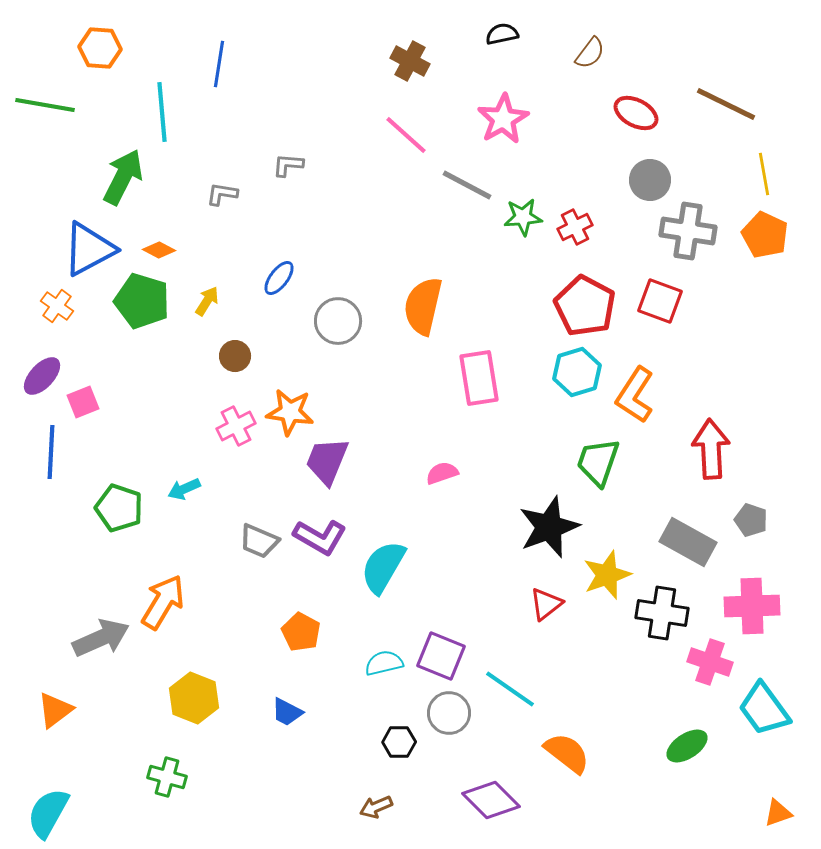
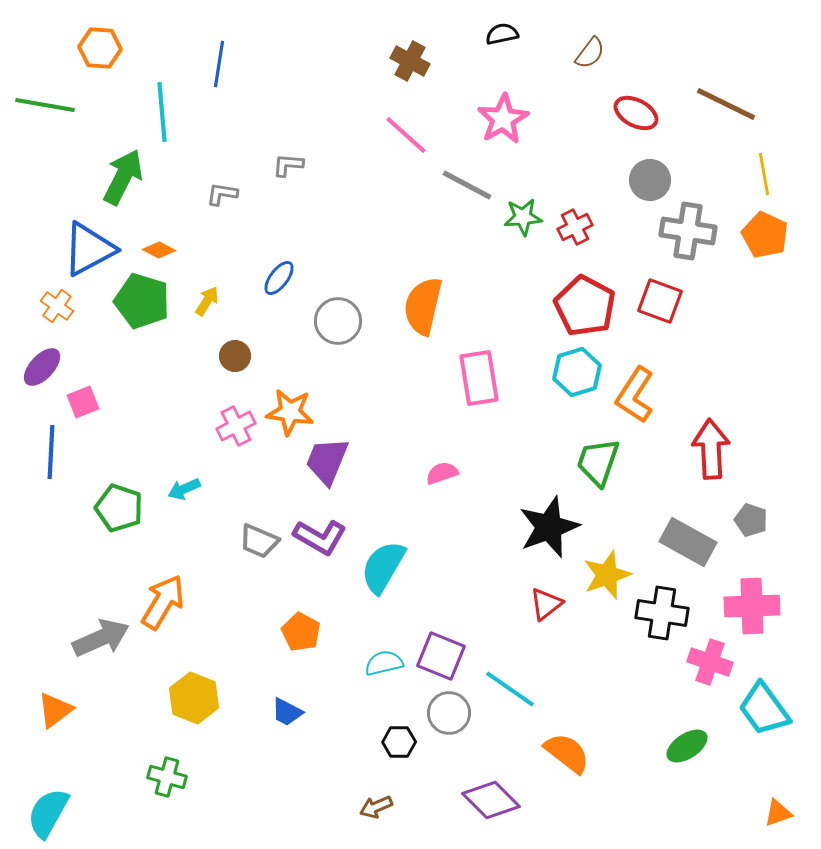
purple ellipse at (42, 376): moved 9 px up
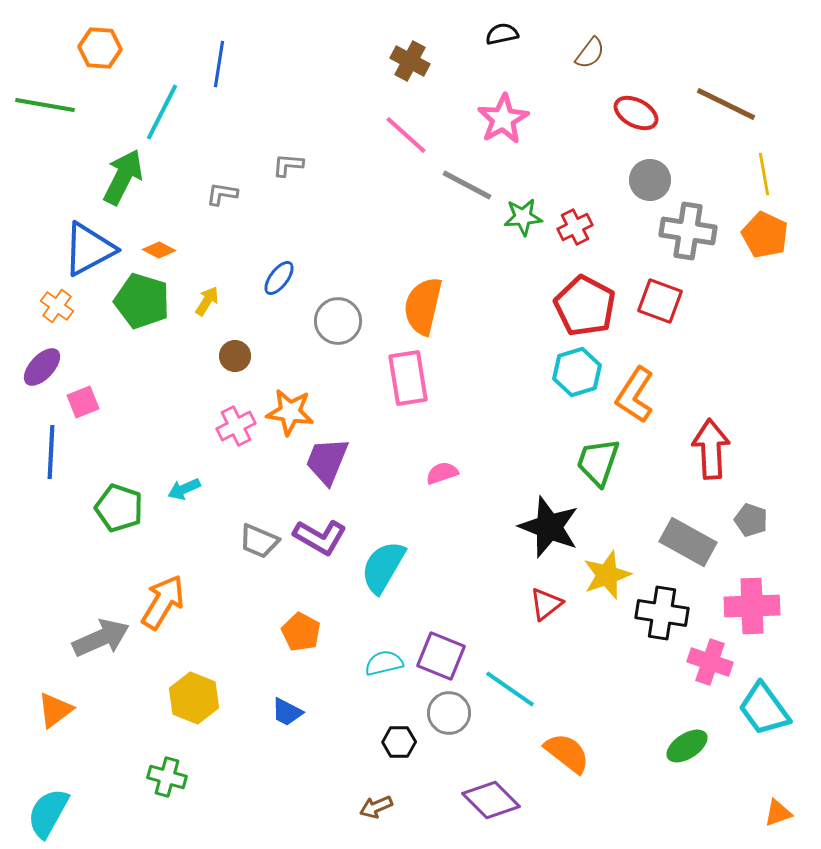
cyan line at (162, 112): rotated 32 degrees clockwise
pink rectangle at (479, 378): moved 71 px left
black star at (549, 527): rotated 30 degrees counterclockwise
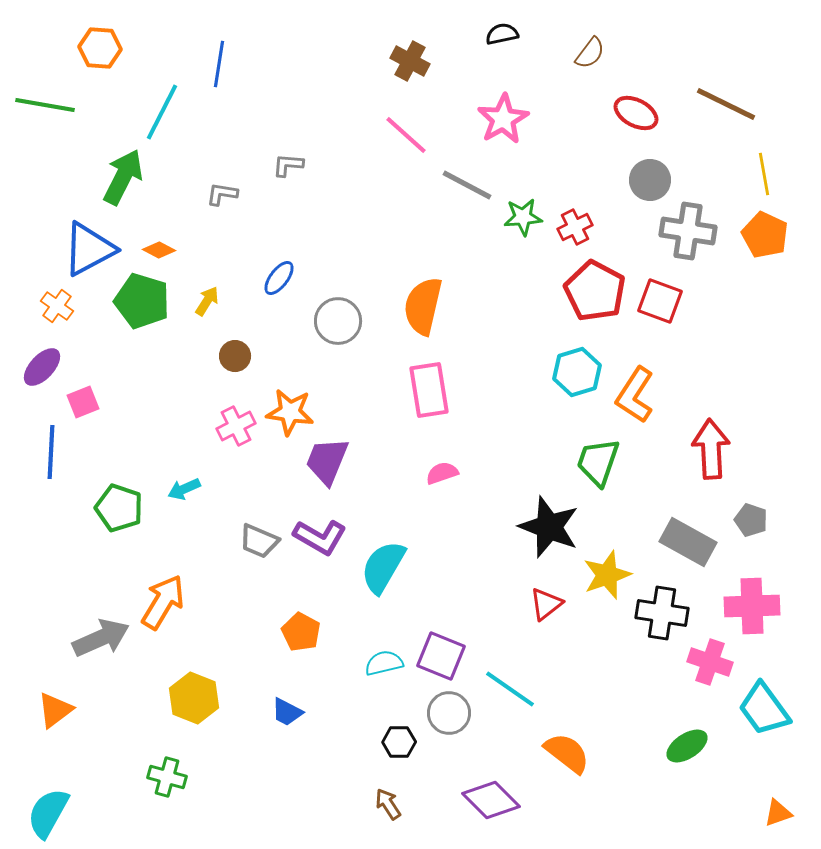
red pentagon at (585, 306): moved 10 px right, 15 px up
pink rectangle at (408, 378): moved 21 px right, 12 px down
brown arrow at (376, 807): moved 12 px right, 3 px up; rotated 80 degrees clockwise
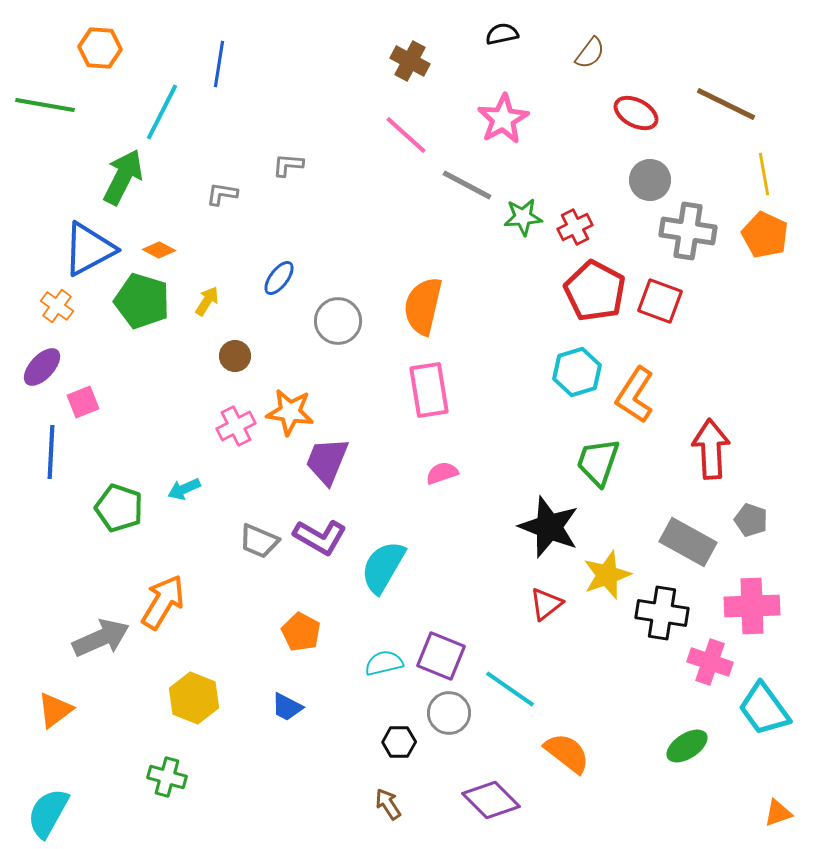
blue trapezoid at (287, 712): moved 5 px up
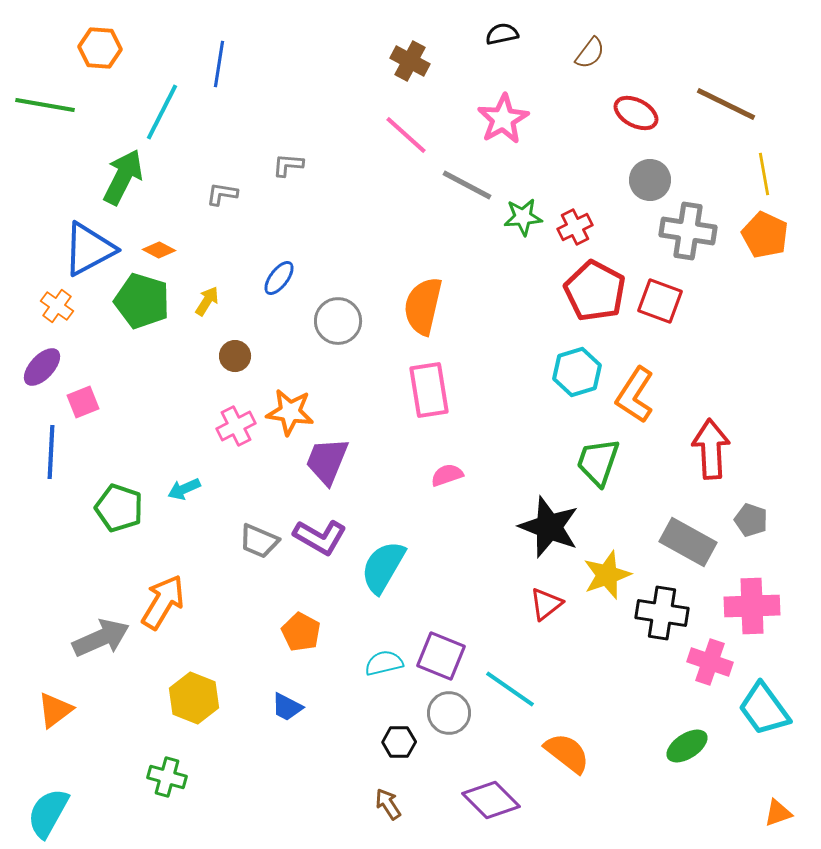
pink semicircle at (442, 473): moved 5 px right, 2 px down
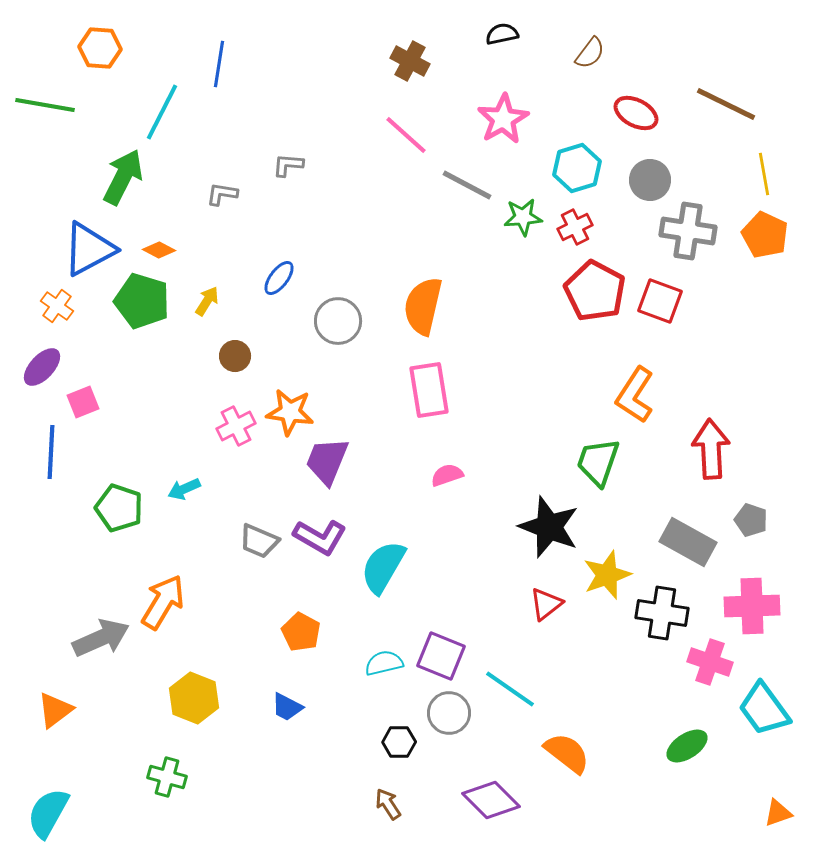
cyan hexagon at (577, 372): moved 204 px up
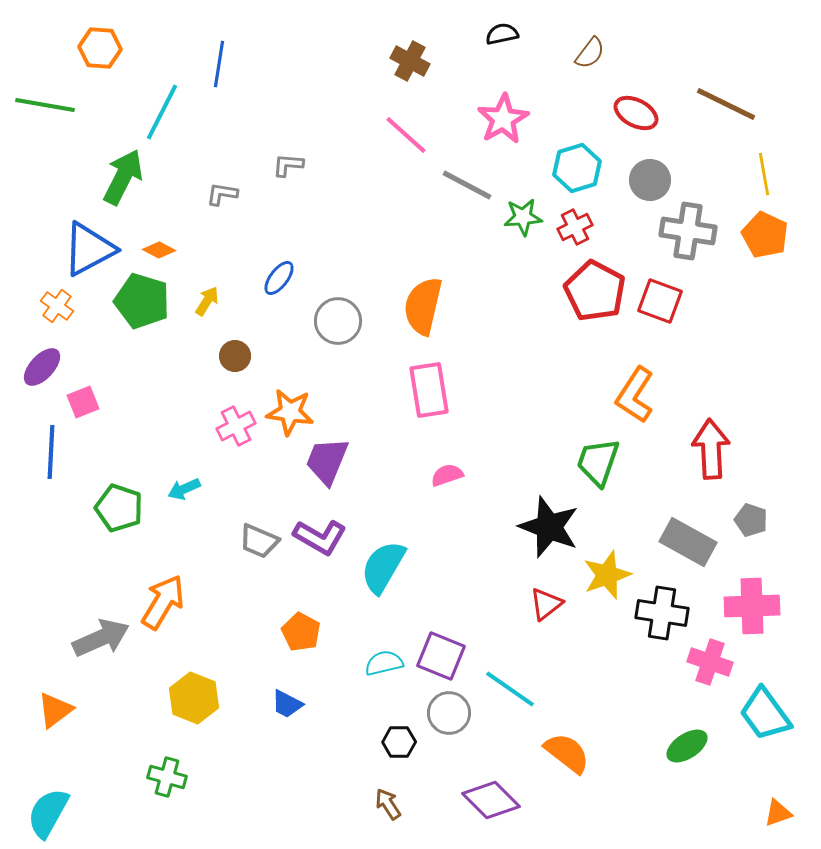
blue trapezoid at (287, 707): moved 3 px up
cyan trapezoid at (764, 709): moved 1 px right, 5 px down
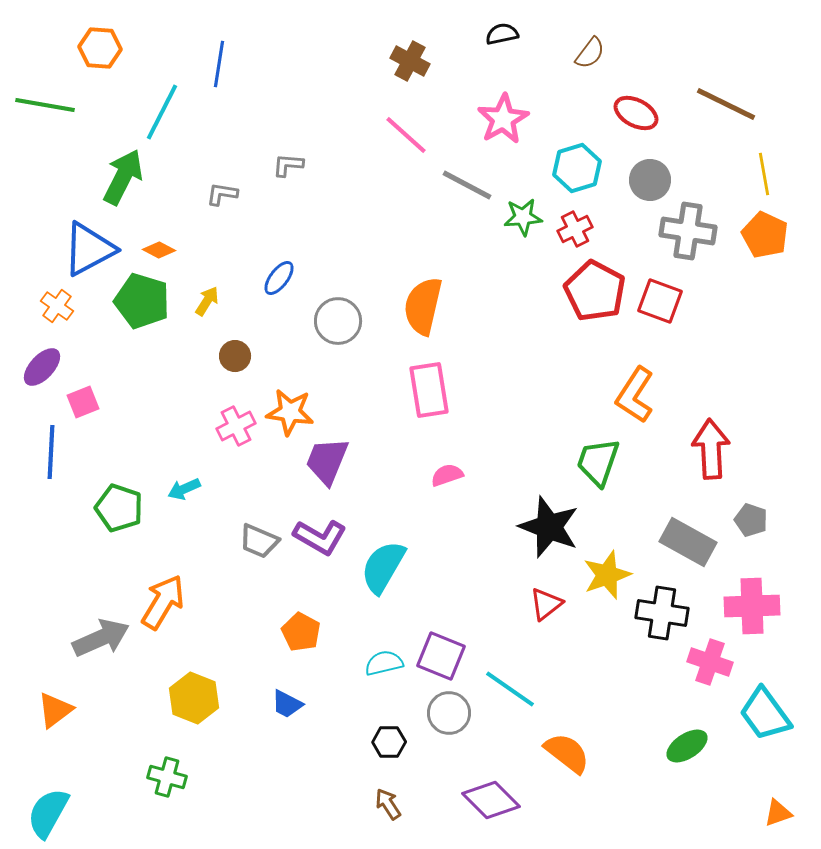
red cross at (575, 227): moved 2 px down
black hexagon at (399, 742): moved 10 px left
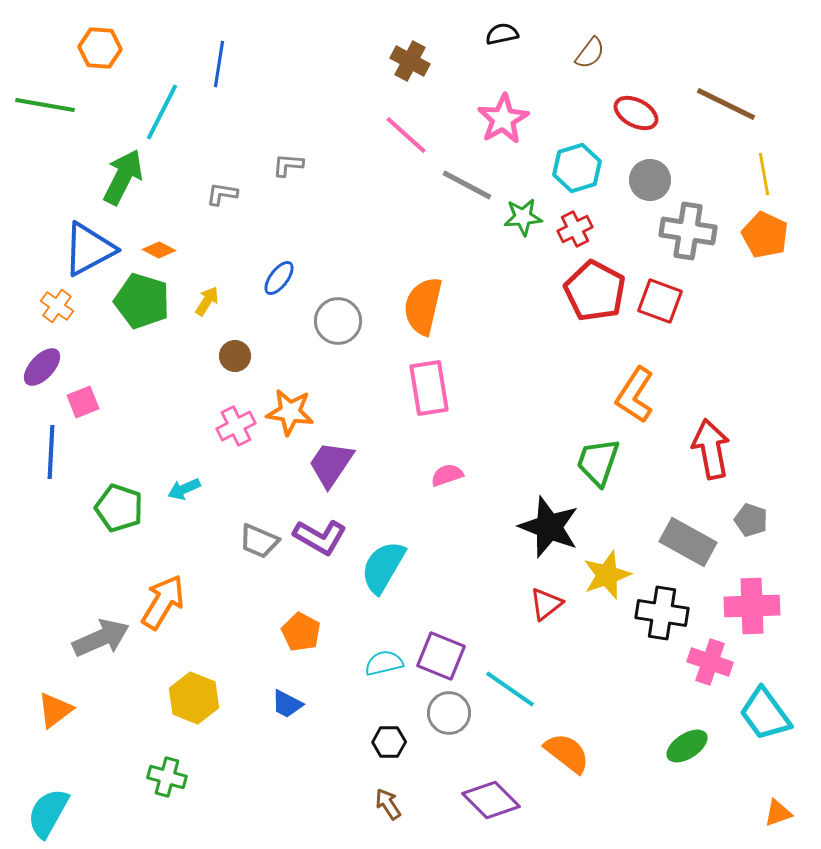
pink rectangle at (429, 390): moved 2 px up
red arrow at (711, 449): rotated 8 degrees counterclockwise
purple trapezoid at (327, 461): moved 4 px right, 3 px down; rotated 12 degrees clockwise
